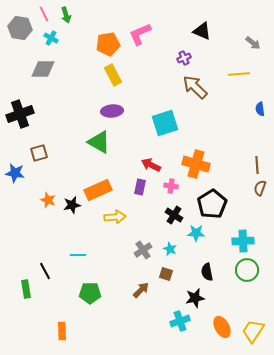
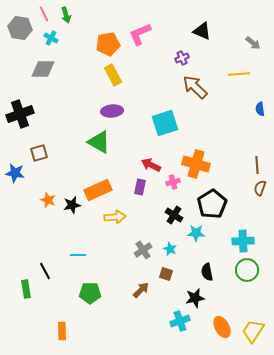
purple cross at (184, 58): moved 2 px left
pink cross at (171, 186): moved 2 px right, 4 px up; rotated 24 degrees counterclockwise
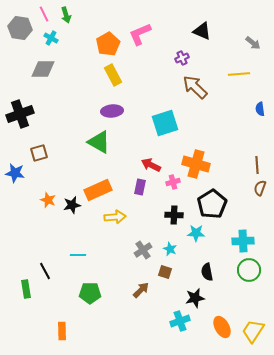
orange pentagon at (108, 44): rotated 20 degrees counterclockwise
black cross at (174, 215): rotated 30 degrees counterclockwise
green circle at (247, 270): moved 2 px right
brown square at (166, 274): moved 1 px left, 2 px up
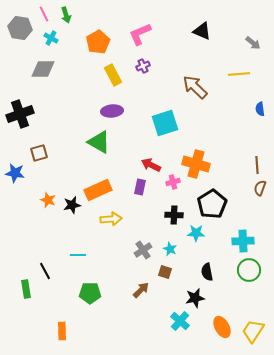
orange pentagon at (108, 44): moved 10 px left, 2 px up
purple cross at (182, 58): moved 39 px left, 8 px down
yellow arrow at (115, 217): moved 4 px left, 2 px down
cyan cross at (180, 321): rotated 30 degrees counterclockwise
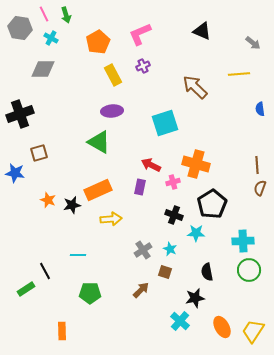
black cross at (174, 215): rotated 18 degrees clockwise
green rectangle at (26, 289): rotated 66 degrees clockwise
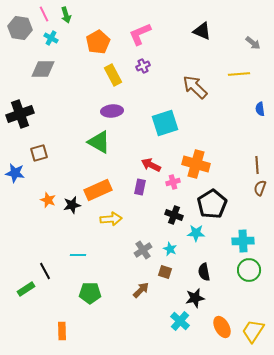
black semicircle at (207, 272): moved 3 px left
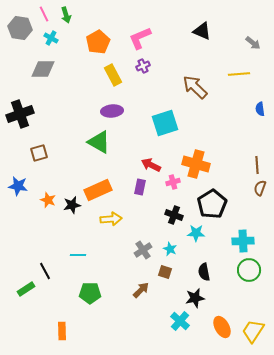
pink L-shape at (140, 34): moved 4 px down
blue star at (15, 173): moved 3 px right, 13 px down
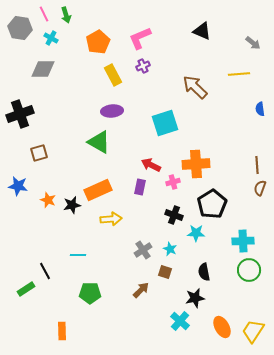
orange cross at (196, 164): rotated 20 degrees counterclockwise
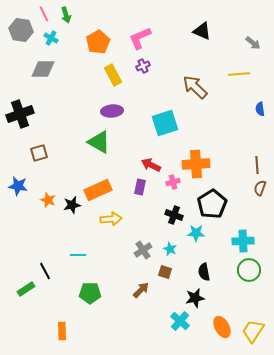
gray hexagon at (20, 28): moved 1 px right, 2 px down
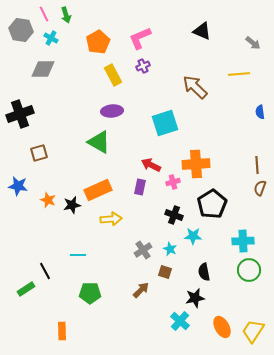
blue semicircle at (260, 109): moved 3 px down
cyan star at (196, 233): moved 3 px left, 3 px down
